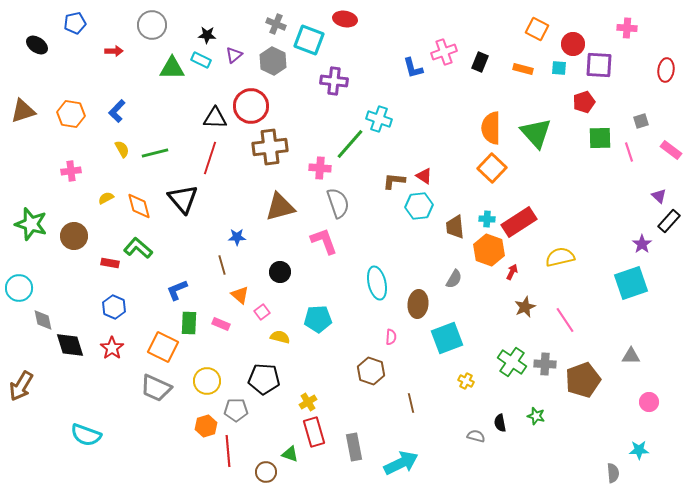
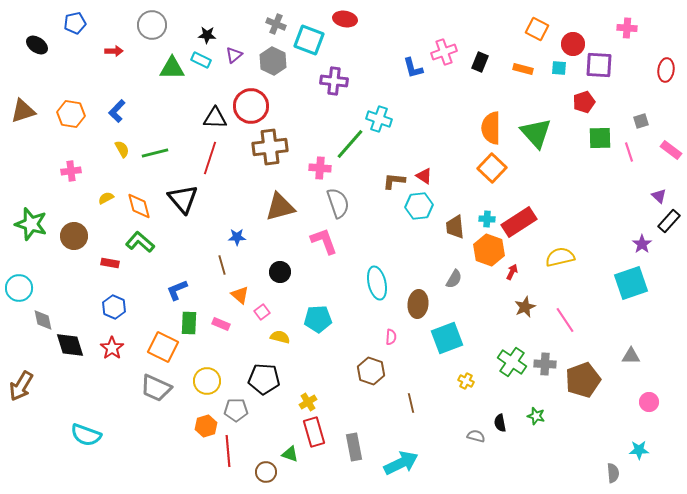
green L-shape at (138, 248): moved 2 px right, 6 px up
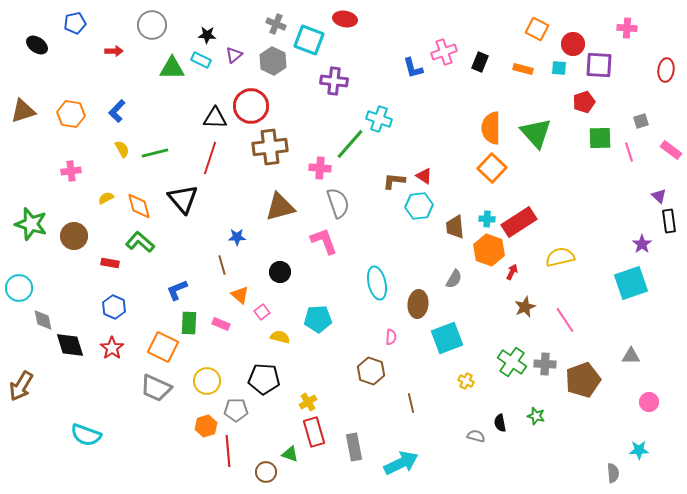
black rectangle at (669, 221): rotated 50 degrees counterclockwise
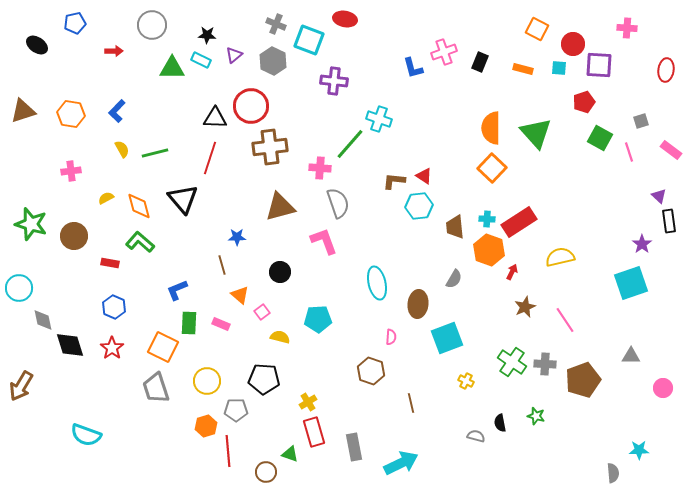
green square at (600, 138): rotated 30 degrees clockwise
gray trapezoid at (156, 388): rotated 48 degrees clockwise
pink circle at (649, 402): moved 14 px right, 14 px up
